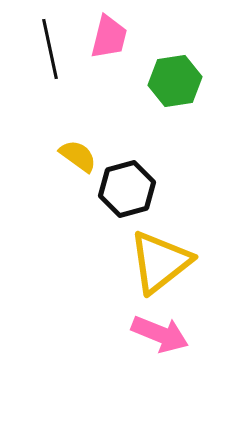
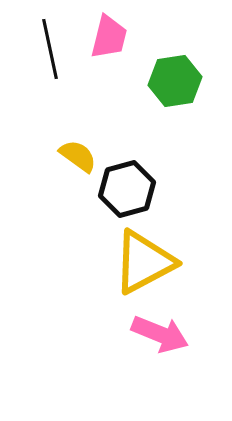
yellow triangle: moved 16 px left; rotated 10 degrees clockwise
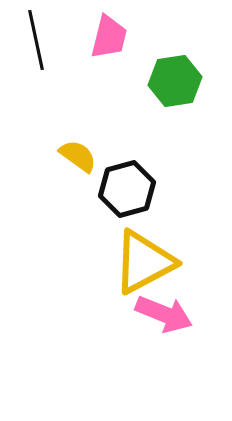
black line: moved 14 px left, 9 px up
pink arrow: moved 4 px right, 20 px up
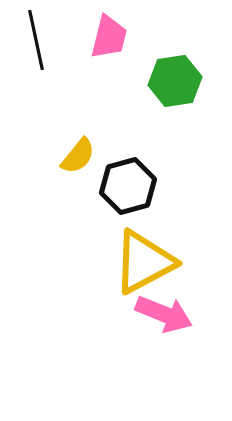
yellow semicircle: rotated 93 degrees clockwise
black hexagon: moved 1 px right, 3 px up
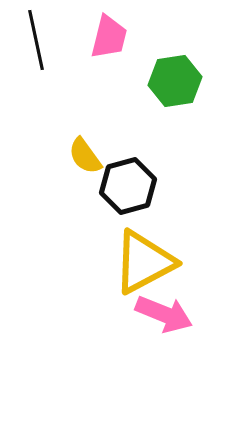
yellow semicircle: moved 7 px right; rotated 105 degrees clockwise
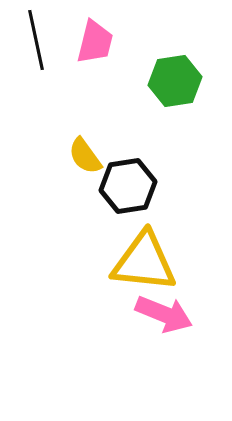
pink trapezoid: moved 14 px left, 5 px down
black hexagon: rotated 6 degrees clockwise
yellow triangle: rotated 34 degrees clockwise
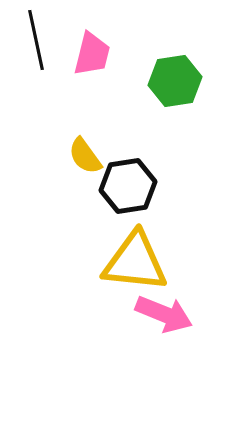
pink trapezoid: moved 3 px left, 12 px down
yellow triangle: moved 9 px left
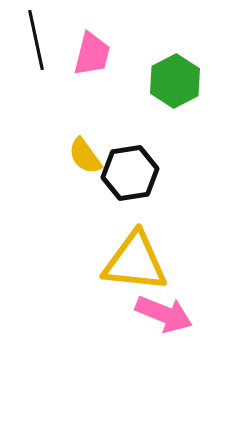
green hexagon: rotated 18 degrees counterclockwise
black hexagon: moved 2 px right, 13 px up
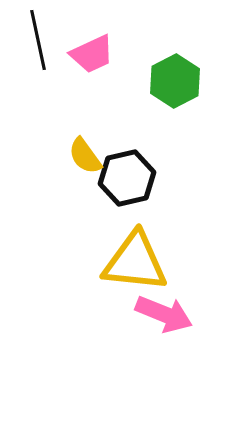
black line: moved 2 px right
pink trapezoid: rotated 51 degrees clockwise
black hexagon: moved 3 px left, 5 px down; rotated 4 degrees counterclockwise
